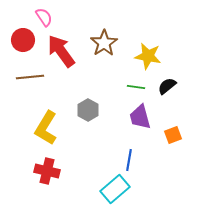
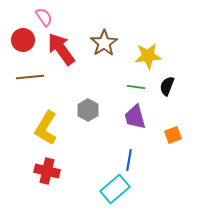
red arrow: moved 2 px up
yellow star: rotated 16 degrees counterclockwise
black semicircle: rotated 30 degrees counterclockwise
purple trapezoid: moved 5 px left
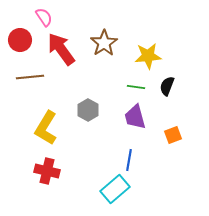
red circle: moved 3 px left
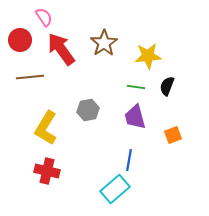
gray hexagon: rotated 20 degrees clockwise
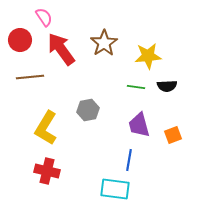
black semicircle: rotated 114 degrees counterclockwise
purple trapezoid: moved 4 px right, 8 px down
cyan rectangle: rotated 48 degrees clockwise
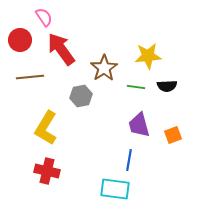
brown star: moved 25 px down
gray hexagon: moved 7 px left, 14 px up
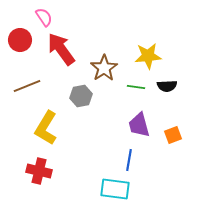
brown line: moved 3 px left, 9 px down; rotated 16 degrees counterclockwise
red cross: moved 8 px left
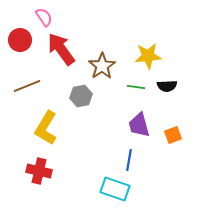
brown star: moved 2 px left, 2 px up
cyan rectangle: rotated 12 degrees clockwise
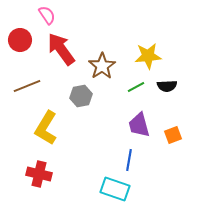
pink semicircle: moved 3 px right, 2 px up
green line: rotated 36 degrees counterclockwise
red cross: moved 3 px down
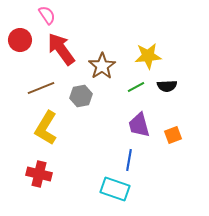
brown line: moved 14 px right, 2 px down
